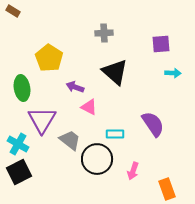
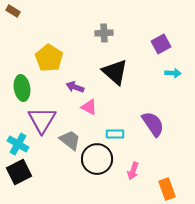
purple square: rotated 24 degrees counterclockwise
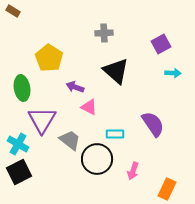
black triangle: moved 1 px right, 1 px up
orange rectangle: rotated 45 degrees clockwise
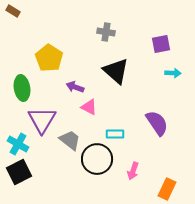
gray cross: moved 2 px right, 1 px up; rotated 12 degrees clockwise
purple square: rotated 18 degrees clockwise
purple semicircle: moved 4 px right, 1 px up
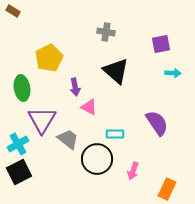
yellow pentagon: rotated 12 degrees clockwise
purple arrow: rotated 120 degrees counterclockwise
gray trapezoid: moved 2 px left, 1 px up
cyan cross: rotated 30 degrees clockwise
